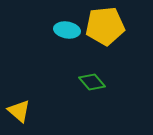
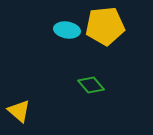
green diamond: moved 1 px left, 3 px down
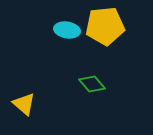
green diamond: moved 1 px right, 1 px up
yellow triangle: moved 5 px right, 7 px up
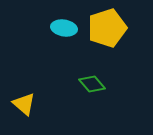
yellow pentagon: moved 2 px right, 2 px down; rotated 12 degrees counterclockwise
cyan ellipse: moved 3 px left, 2 px up
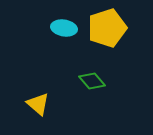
green diamond: moved 3 px up
yellow triangle: moved 14 px right
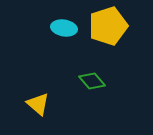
yellow pentagon: moved 1 px right, 2 px up
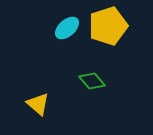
cyan ellipse: moved 3 px right; rotated 50 degrees counterclockwise
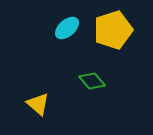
yellow pentagon: moved 5 px right, 4 px down
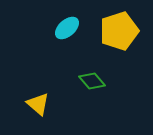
yellow pentagon: moved 6 px right, 1 px down
